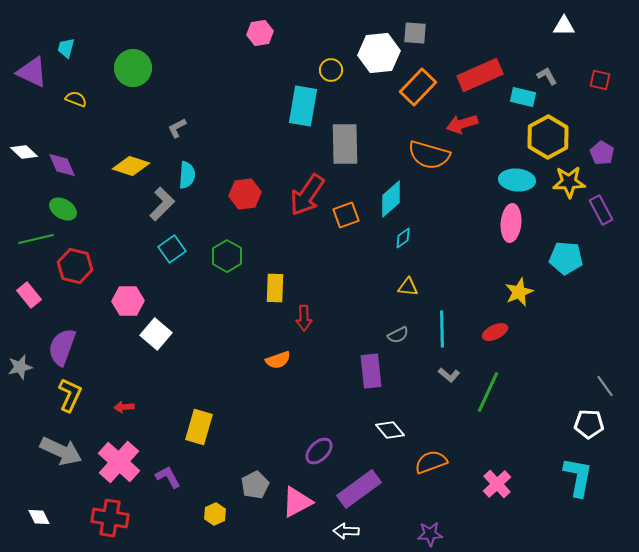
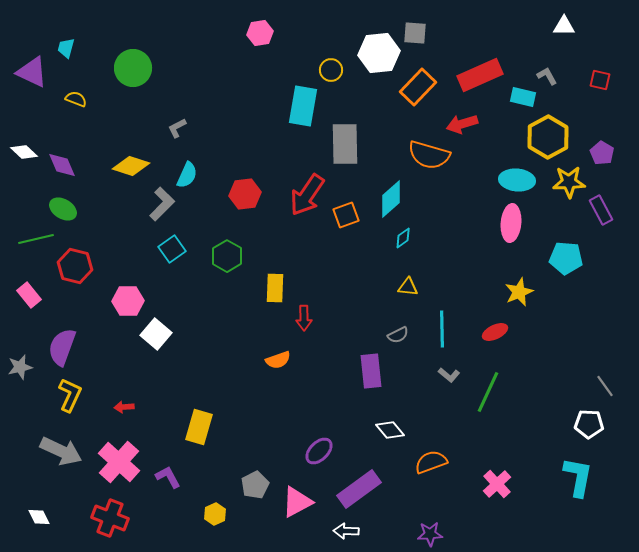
cyan semicircle at (187, 175): rotated 20 degrees clockwise
red cross at (110, 518): rotated 12 degrees clockwise
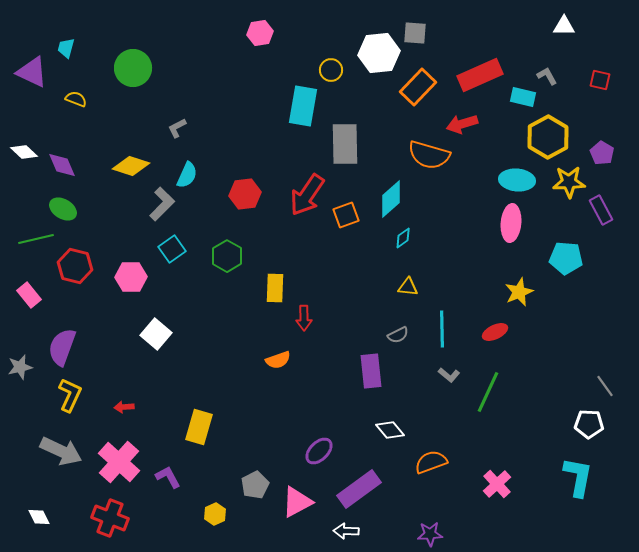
pink hexagon at (128, 301): moved 3 px right, 24 px up
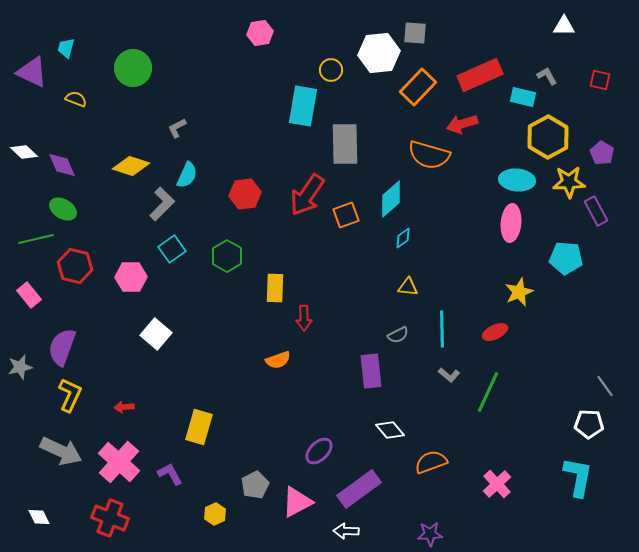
purple rectangle at (601, 210): moved 5 px left, 1 px down
purple L-shape at (168, 477): moved 2 px right, 3 px up
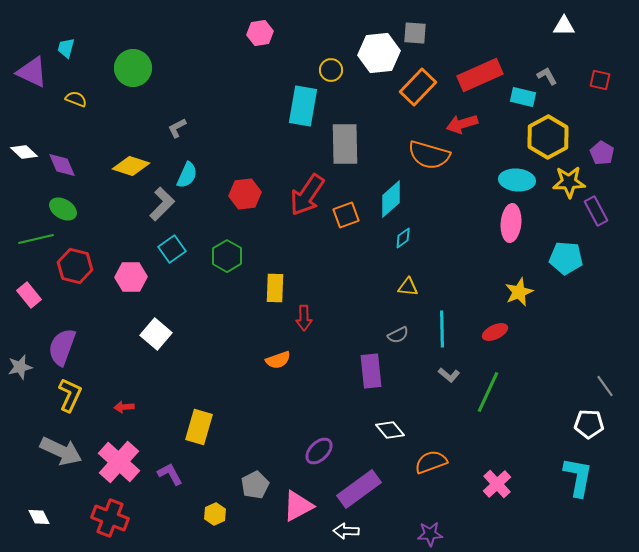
pink triangle at (297, 502): moved 1 px right, 4 px down
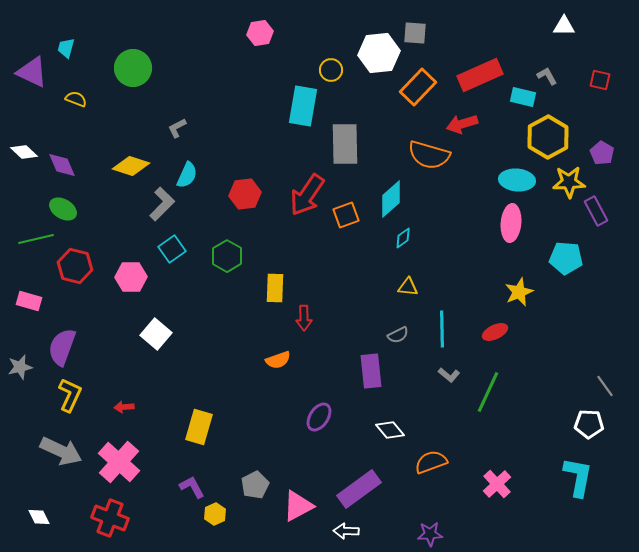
pink rectangle at (29, 295): moved 6 px down; rotated 35 degrees counterclockwise
purple ellipse at (319, 451): moved 34 px up; rotated 12 degrees counterclockwise
purple L-shape at (170, 474): moved 22 px right, 13 px down
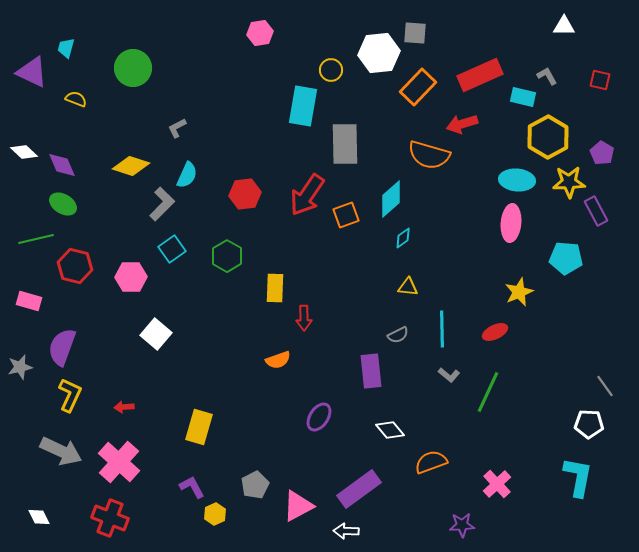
green ellipse at (63, 209): moved 5 px up
purple star at (430, 534): moved 32 px right, 9 px up
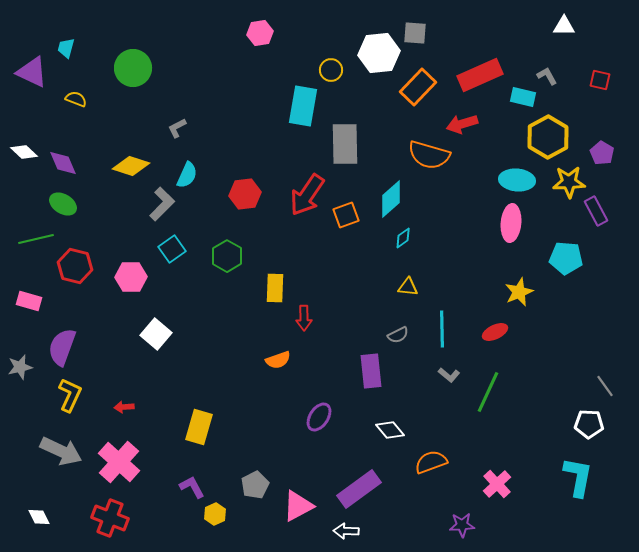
purple diamond at (62, 165): moved 1 px right, 2 px up
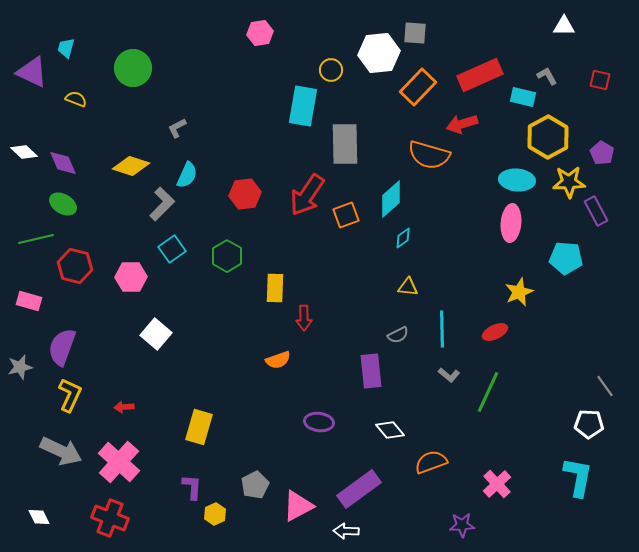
purple ellipse at (319, 417): moved 5 px down; rotated 64 degrees clockwise
purple L-shape at (192, 487): rotated 32 degrees clockwise
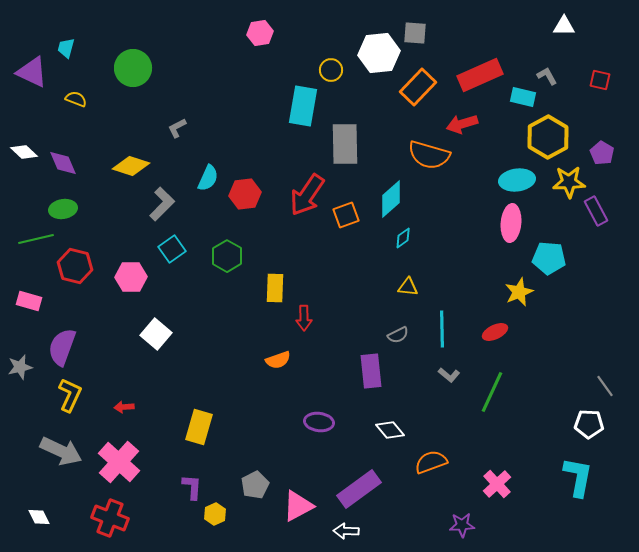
cyan semicircle at (187, 175): moved 21 px right, 3 px down
cyan ellipse at (517, 180): rotated 12 degrees counterclockwise
green ellipse at (63, 204): moved 5 px down; rotated 40 degrees counterclockwise
cyan pentagon at (566, 258): moved 17 px left
green line at (488, 392): moved 4 px right
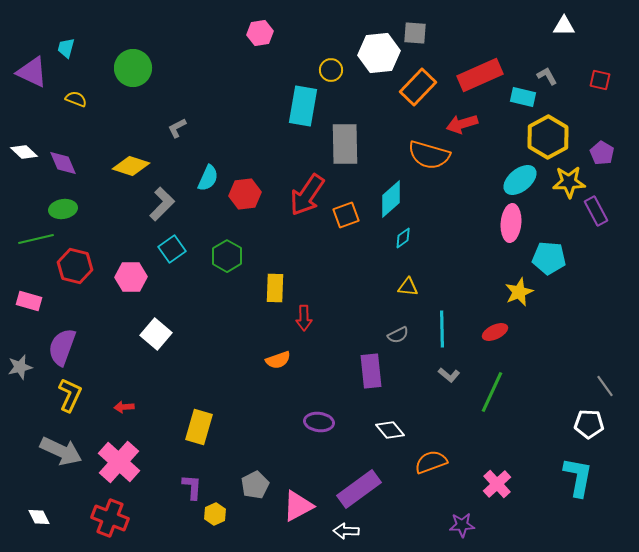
cyan ellipse at (517, 180): moved 3 px right; rotated 32 degrees counterclockwise
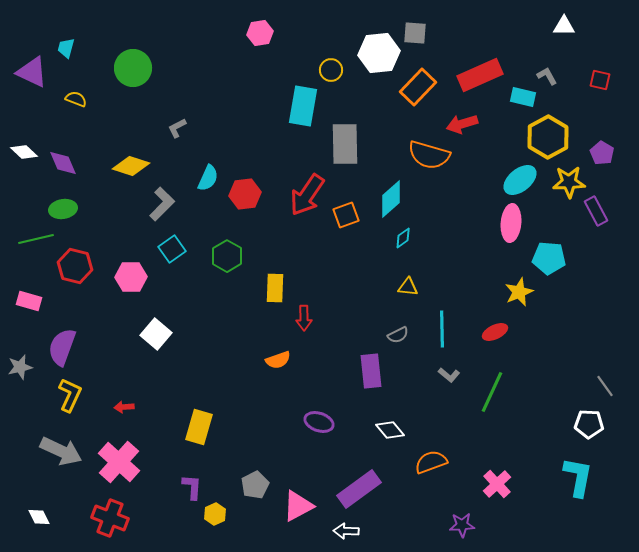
purple ellipse at (319, 422): rotated 12 degrees clockwise
